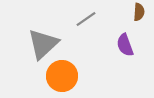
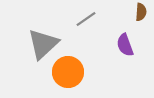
brown semicircle: moved 2 px right
orange circle: moved 6 px right, 4 px up
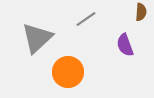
gray triangle: moved 6 px left, 6 px up
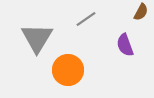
brown semicircle: rotated 24 degrees clockwise
gray triangle: rotated 16 degrees counterclockwise
orange circle: moved 2 px up
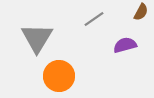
gray line: moved 8 px right
purple semicircle: rotated 95 degrees clockwise
orange circle: moved 9 px left, 6 px down
